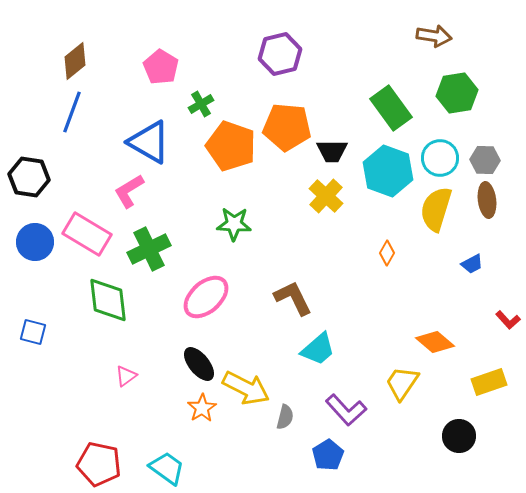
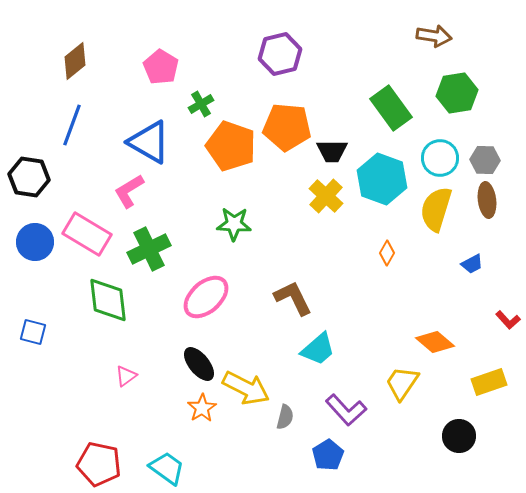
blue line at (72, 112): moved 13 px down
cyan hexagon at (388, 171): moved 6 px left, 8 px down
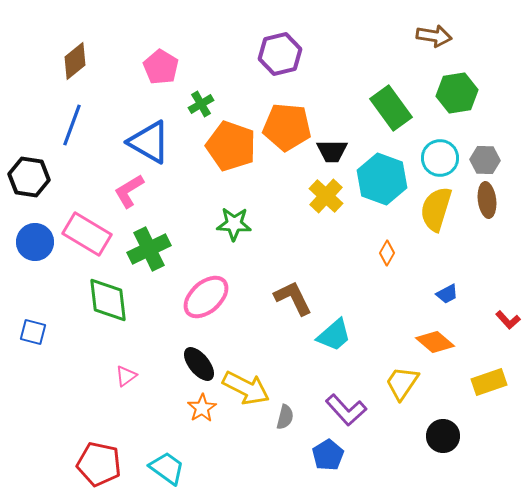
blue trapezoid at (472, 264): moved 25 px left, 30 px down
cyan trapezoid at (318, 349): moved 16 px right, 14 px up
black circle at (459, 436): moved 16 px left
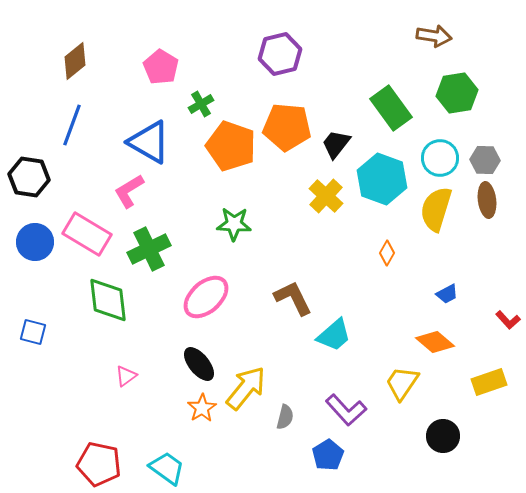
black trapezoid at (332, 151): moved 4 px right, 7 px up; rotated 128 degrees clockwise
yellow arrow at (246, 388): rotated 78 degrees counterclockwise
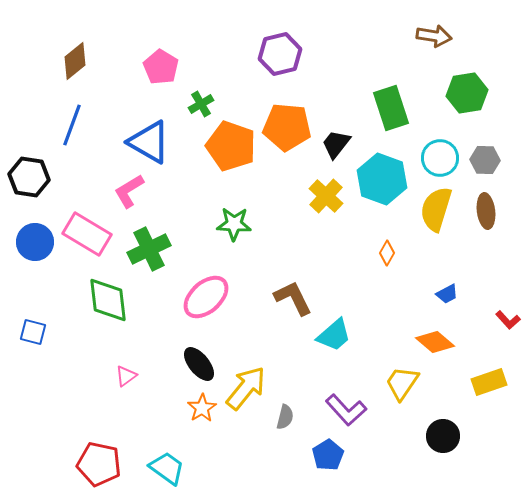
green hexagon at (457, 93): moved 10 px right
green rectangle at (391, 108): rotated 18 degrees clockwise
brown ellipse at (487, 200): moved 1 px left, 11 px down
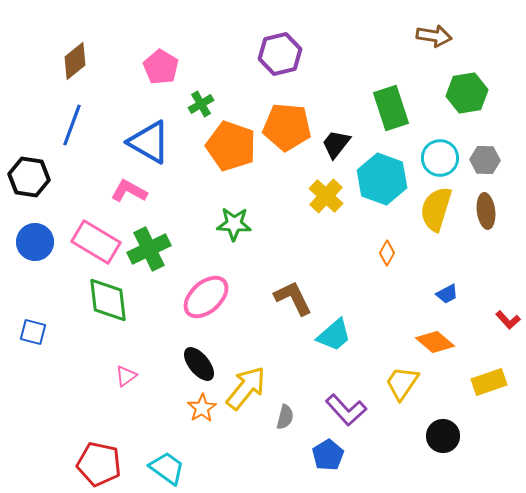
pink L-shape at (129, 191): rotated 60 degrees clockwise
pink rectangle at (87, 234): moved 9 px right, 8 px down
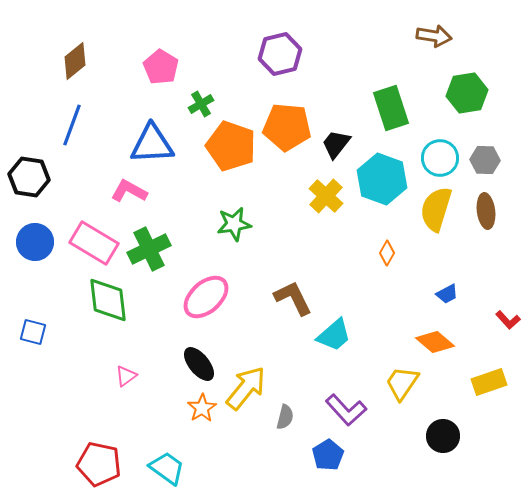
blue triangle at (149, 142): moved 3 px right, 2 px down; rotated 33 degrees counterclockwise
green star at (234, 224): rotated 12 degrees counterclockwise
pink rectangle at (96, 242): moved 2 px left, 1 px down
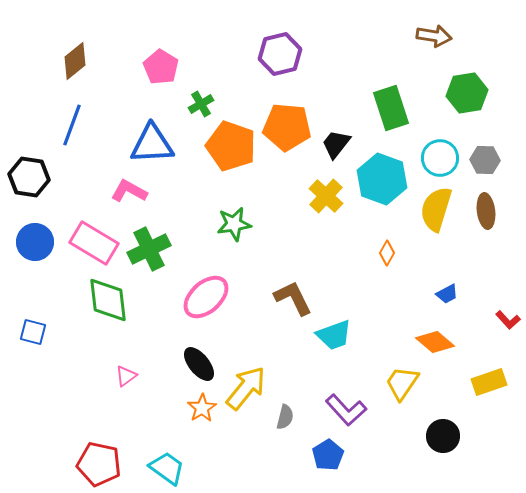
cyan trapezoid at (334, 335): rotated 21 degrees clockwise
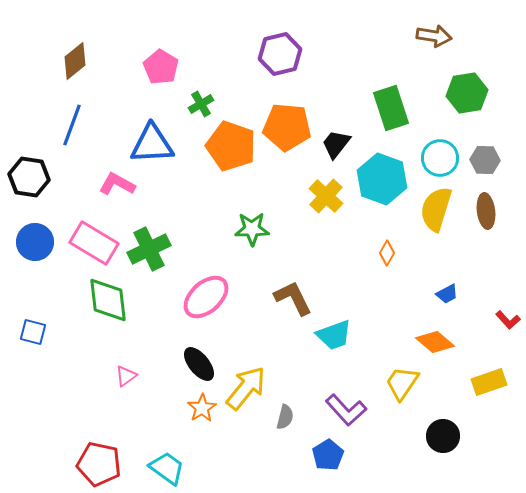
pink L-shape at (129, 191): moved 12 px left, 7 px up
green star at (234, 224): moved 18 px right, 5 px down; rotated 8 degrees clockwise
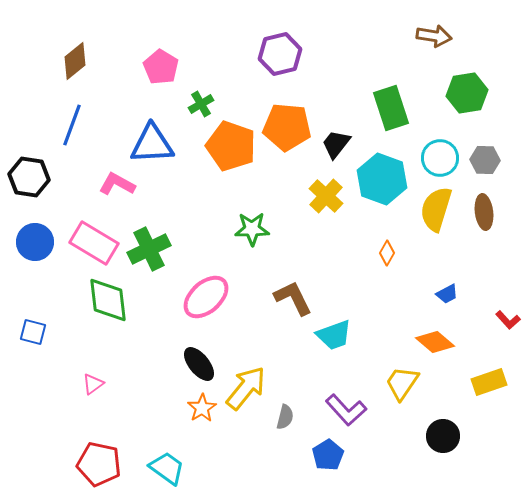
brown ellipse at (486, 211): moved 2 px left, 1 px down
pink triangle at (126, 376): moved 33 px left, 8 px down
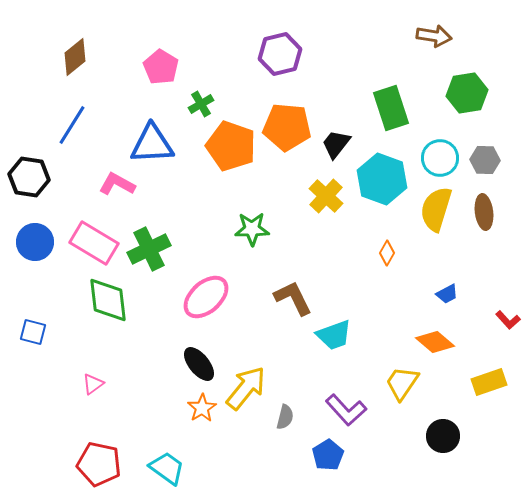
brown diamond at (75, 61): moved 4 px up
blue line at (72, 125): rotated 12 degrees clockwise
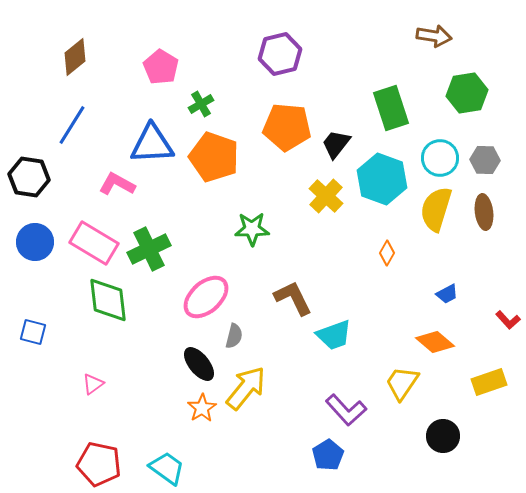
orange pentagon at (231, 146): moved 17 px left, 11 px down
gray semicircle at (285, 417): moved 51 px left, 81 px up
